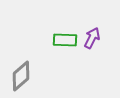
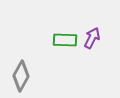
gray diamond: rotated 20 degrees counterclockwise
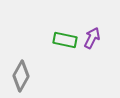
green rectangle: rotated 10 degrees clockwise
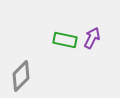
gray diamond: rotated 16 degrees clockwise
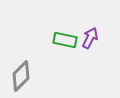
purple arrow: moved 2 px left
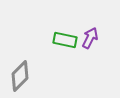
gray diamond: moved 1 px left
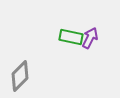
green rectangle: moved 6 px right, 3 px up
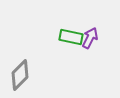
gray diamond: moved 1 px up
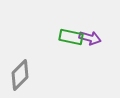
purple arrow: rotated 80 degrees clockwise
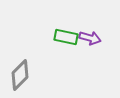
green rectangle: moved 5 px left
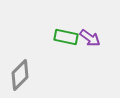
purple arrow: rotated 20 degrees clockwise
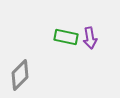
purple arrow: rotated 45 degrees clockwise
